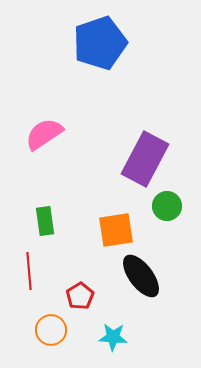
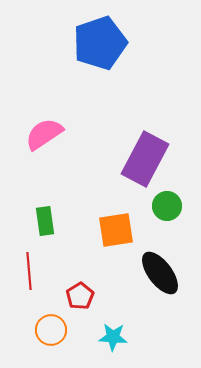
black ellipse: moved 19 px right, 3 px up
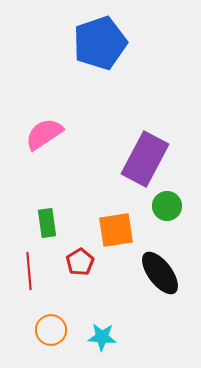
green rectangle: moved 2 px right, 2 px down
red pentagon: moved 34 px up
cyan star: moved 11 px left
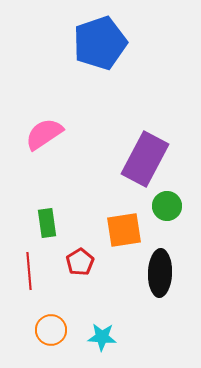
orange square: moved 8 px right
black ellipse: rotated 39 degrees clockwise
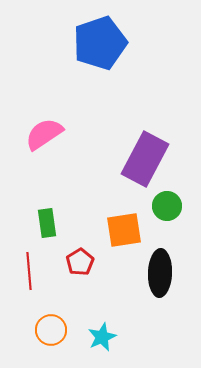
cyan star: rotated 28 degrees counterclockwise
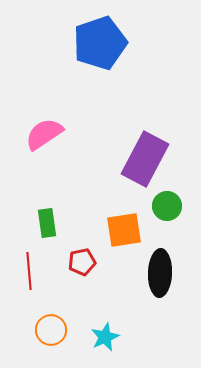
red pentagon: moved 2 px right; rotated 20 degrees clockwise
cyan star: moved 3 px right
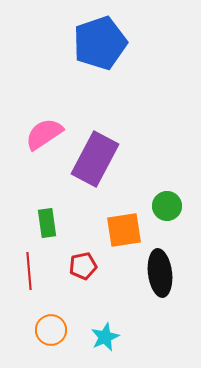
purple rectangle: moved 50 px left
red pentagon: moved 1 px right, 4 px down
black ellipse: rotated 9 degrees counterclockwise
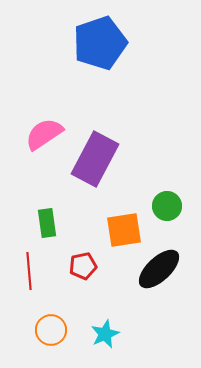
black ellipse: moved 1 px left, 4 px up; rotated 54 degrees clockwise
cyan star: moved 3 px up
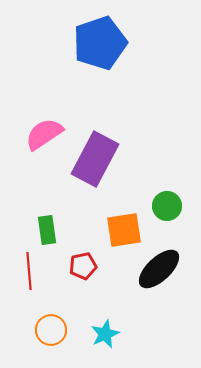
green rectangle: moved 7 px down
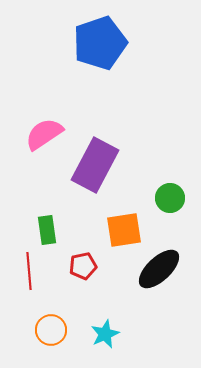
purple rectangle: moved 6 px down
green circle: moved 3 px right, 8 px up
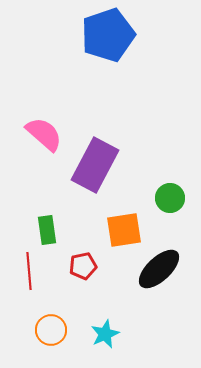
blue pentagon: moved 8 px right, 8 px up
pink semicircle: rotated 75 degrees clockwise
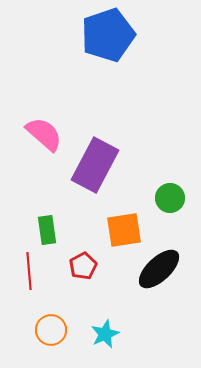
red pentagon: rotated 16 degrees counterclockwise
